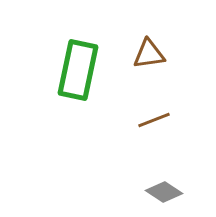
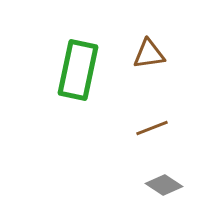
brown line: moved 2 px left, 8 px down
gray diamond: moved 7 px up
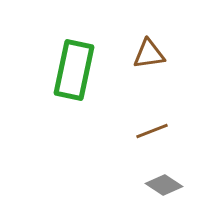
green rectangle: moved 4 px left
brown line: moved 3 px down
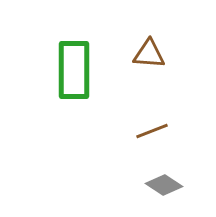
brown triangle: rotated 12 degrees clockwise
green rectangle: rotated 12 degrees counterclockwise
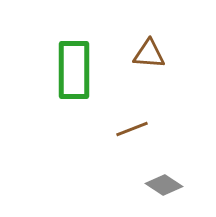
brown line: moved 20 px left, 2 px up
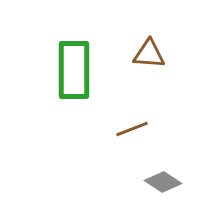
gray diamond: moved 1 px left, 3 px up
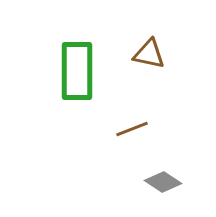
brown triangle: rotated 8 degrees clockwise
green rectangle: moved 3 px right, 1 px down
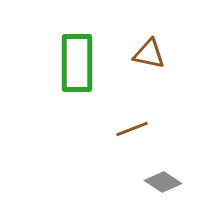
green rectangle: moved 8 px up
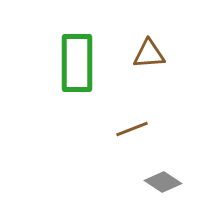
brown triangle: rotated 16 degrees counterclockwise
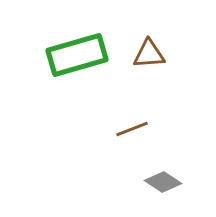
green rectangle: moved 8 px up; rotated 74 degrees clockwise
